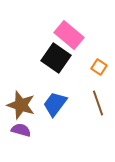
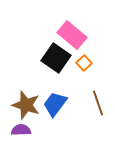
pink rectangle: moved 3 px right
orange square: moved 15 px left, 4 px up; rotated 14 degrees clockwise
brown star: moved 5 px right
purple semicircle: rotated 18 degrees counterclockwise
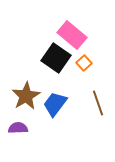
brown star: moved 9 px up; rotated 24 degrees clockwise
purple semicircle: moved 3 px left, 2 px up
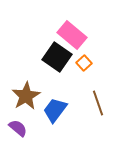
black square: moved 1 px right, 1 px up
blue trapezoid: moved 6 px down
purple semicircle: rotated 42 degrees clockwise
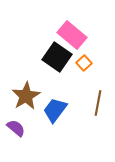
brown line: rotated 30 degrees clockwise
purple semicircle: moved 2 px left
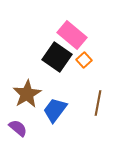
orange square: moved 3 px up
brown star: moved 1 px right, 2 px up
purple semicircle: moved 2 px right
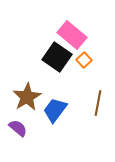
brown star: moved 3 px down
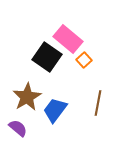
pink rectangle: moved 4 px left, 4 px down
black square: moved 10 px left
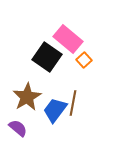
brown line: moved 25 px left
